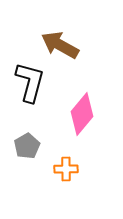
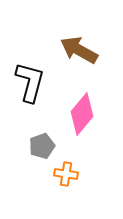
brown arrow: moved 19 px right, 5 px down
gray pentagon: moved 15 px right; rotated 10 degrees clockwise
orange cross: moved 5 px down; rotated 10 degrees clockwise
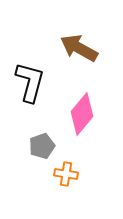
brown arrow: moved 2 px up
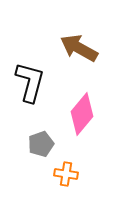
gray pentagon: moved 1 px left, 2 px up
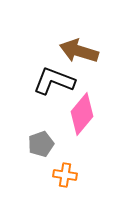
brown arrow: moved 3 px down; rotated 12 degrees counterclockwise
black L-shape: moved 24 px right, 1 px up; rotated 84 degrees counterclockwise
orange cross: moved 1 px left, 1 px down
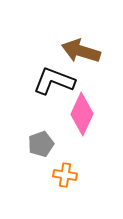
brown arrow: moved 2 px right
pink diamond: rotated 15 degrees counterclockwise
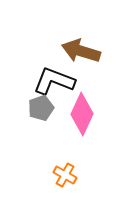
gray pentagon: moved 36 px up
orange cross: rotated 20 degrees clockwise
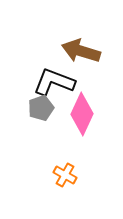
black L-shape: moved 1 px down
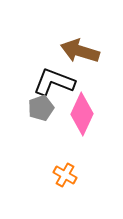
brown arrow: moved 1 px left
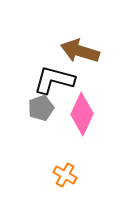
black L-shape: moved 2 px up; rotated 6 degrees counterclockwise
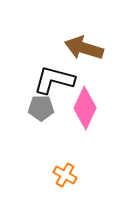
brown arrow: moved 4 px right, 3 px up
gray pentagon: rotated 20 degrees clockwise
pink diamond: moved 3 px right, 6 px up
